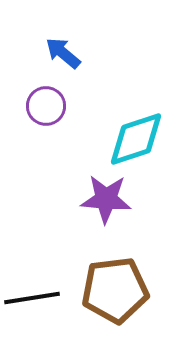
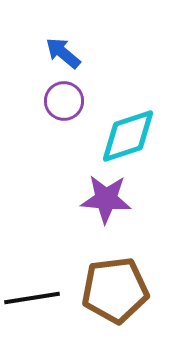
purple circle: moved 18 px right, 5 px up
cyan diamond: moved 8 px left, 3 px up
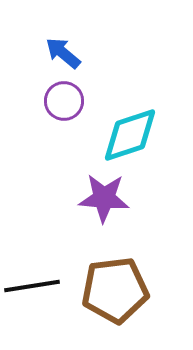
cyan diamond: moved 2 px right, 1 px up
purple star: moved 2 px left, 1 px up
black line: moved 12 px up
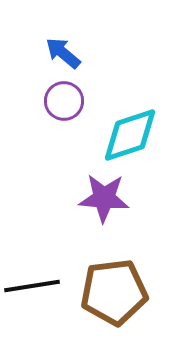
brown pentagon: moved 1 px left, 2 px down
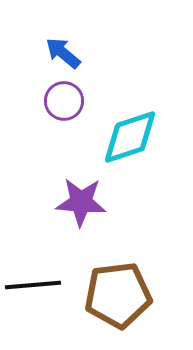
cyan diamond: moved 2 px down
purple star: moved 23 px left, 4 px down
black line: moved 1 px right, 1 px up; rotated 4 degrees clockwise
brown pentagon: moved 4 px right, 3 px down
